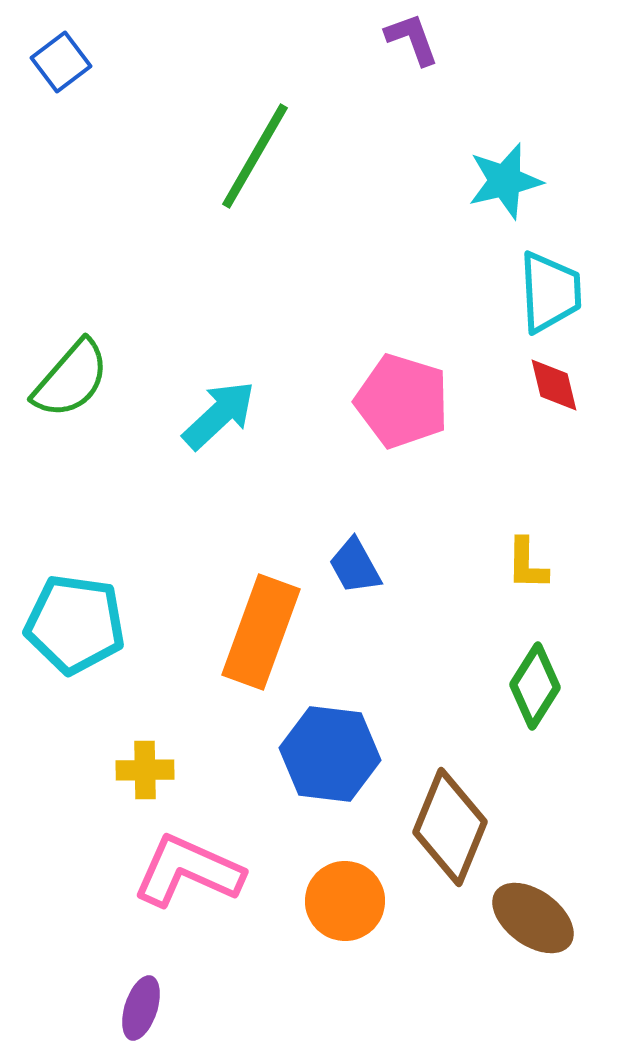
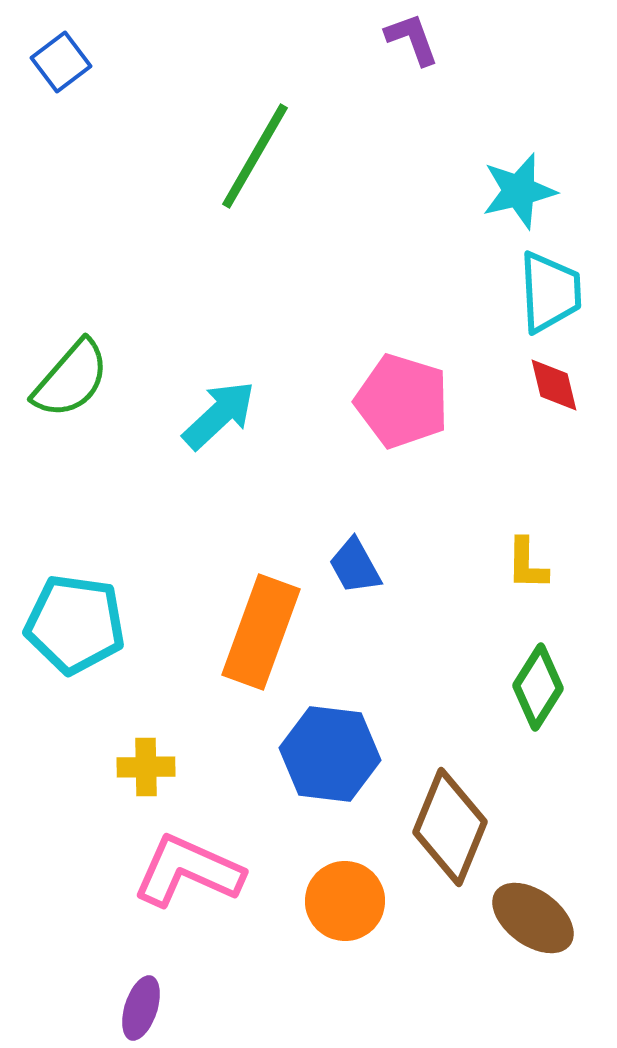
cyan star: moved 14 px right, 10 px down
green diamond: moved 3 px right, 1 px down
yellow cross: moved 1 px right, 3 px up
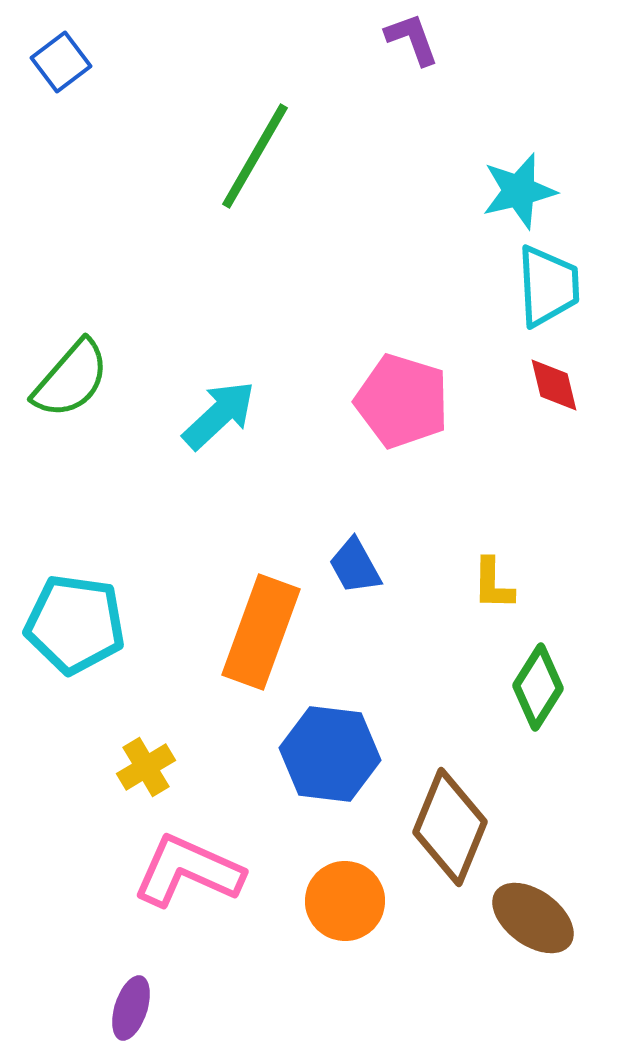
cyan trapezoid: moved 2 px left, 6 px up
yellow L-shape: moved 34 px left, 20 px down
yellow cross: rotated 30 degrees counterclockwise
purple ellipse: moved 10 px left
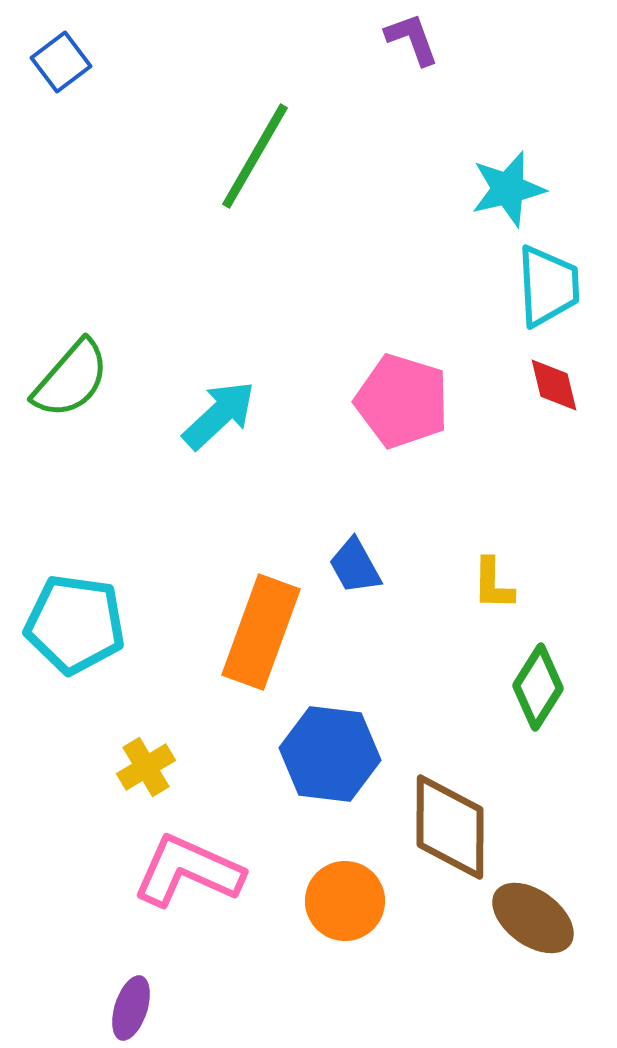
cyan star: moved 11 px left, 2 px up
brown diamond: rotated 22 degrees counterclockwise
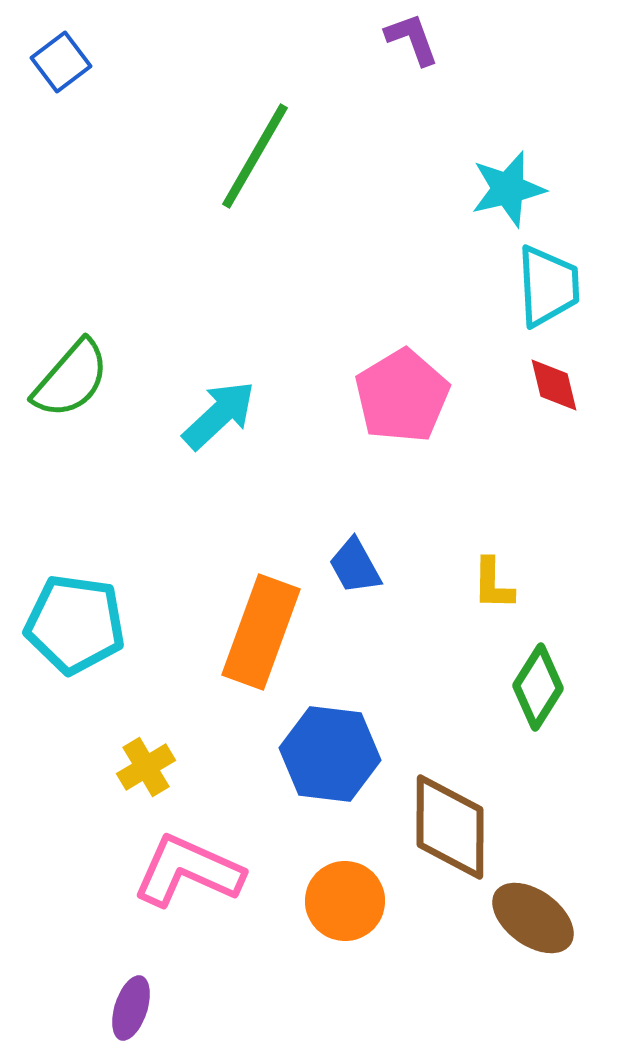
pink pentagon: moved 5 px up; rotated 24 degrees clockwise
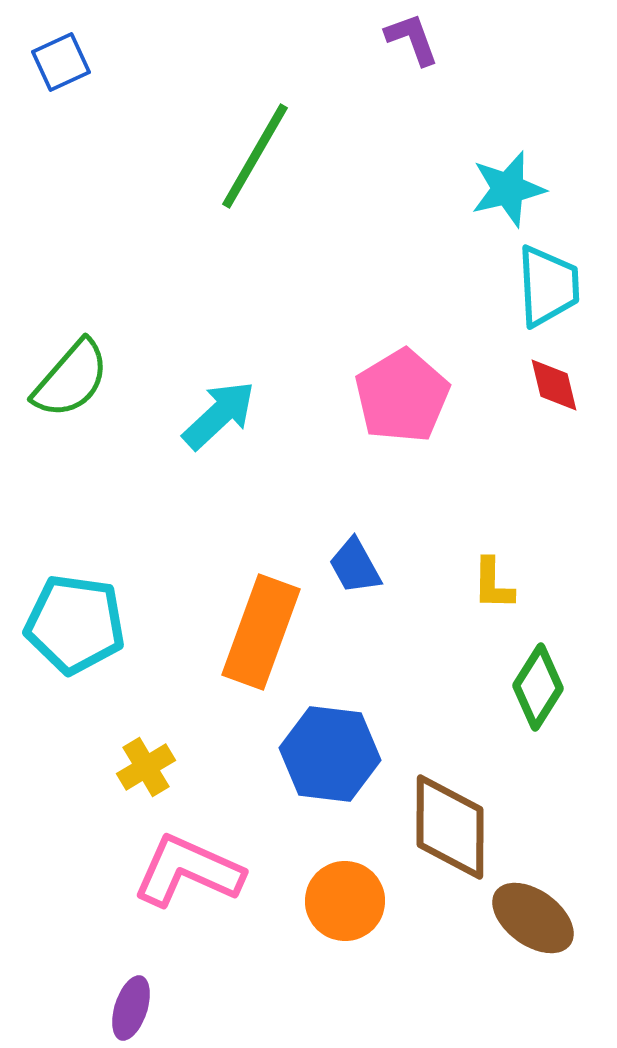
blue square: rotated 12 degrees clockwise
